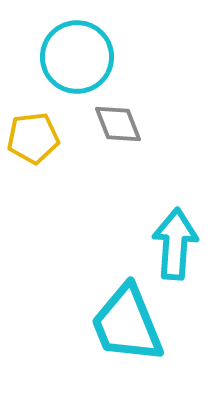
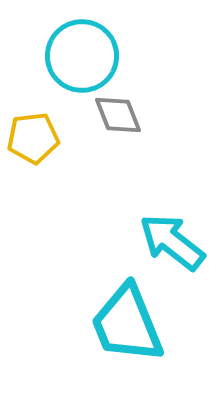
cyan circle: moved 5 px right, 1 px up
gray diamond: moved 9 px up
cyan arrow: moved 3 px left, 2 px up; rotated 56 degrees counterclockwise
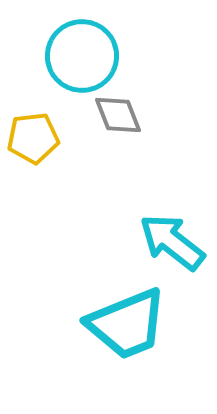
cyan trapezoid: rotated 90 degrees counterclockwise
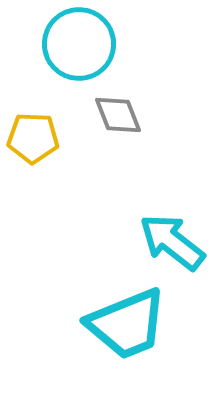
cyan circle: moved 3 px left, 12 px up
yellow pentagon: rotated 9 degrees clockwise
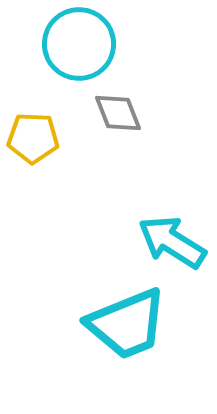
gray diamond: moved 2 px up
cyan arrow: rotated 6 degrees counterclockwise
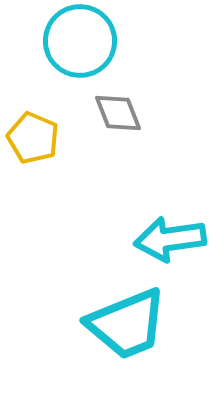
cyan circle: moved 1 px right, 3 px up
yellow pentagon: rotated 21 degrees clockwise
cyan arrow: moved 2 px left, 3 px up; rotated 40 degrees counterclockwise
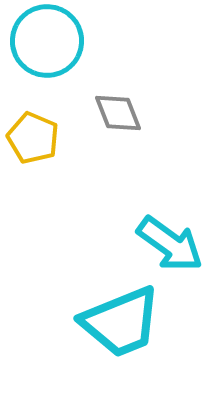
cyan circle: moved 33 px left
cyan arrow: moved 5 px down; rotated 136 degrees counterclockwise
cyan trapezoid: moved 6 px left, 2 px up
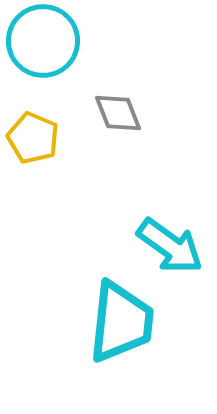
cyan circle: moved 4 px left
cyan arrow: moved 2 px down
cyan trapezoid: rotated 62 degrees counterclockwise
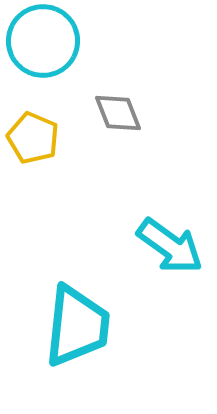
cyan trapezoid: moved 44 px left, 4 px down
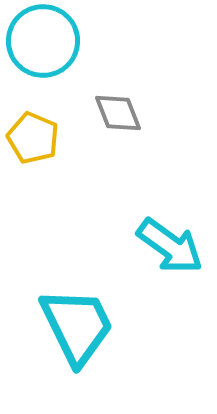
cyan trapezoid: rotated 32 degrees counterclockwise
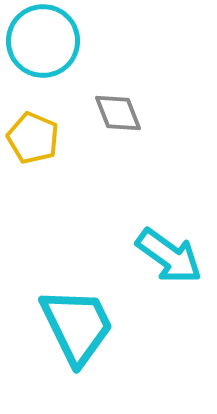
cyan arrow: moved 1 px left, 10 px down
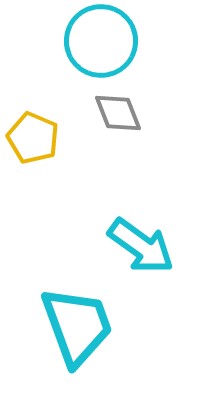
cyan circle: moved 58 px right
cyan arrow: moved 28 px left, 10 px up
cyan trapezoid: rotated 6 degrees clockwise
